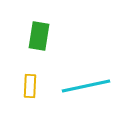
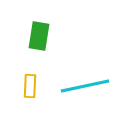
cyan line: moved 1 px left
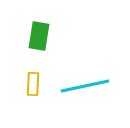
yellow rectangle: moved 3 px right, 2 px up
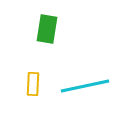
green rectangle: moved 8 px right, 7 px up
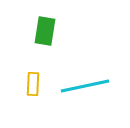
green rectangle: moved 2 px left, 2 px down
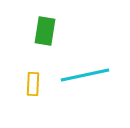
cyan line: moved 11 px up
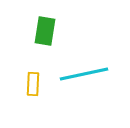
cyan line: moved 1 px left, 1 px up
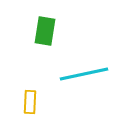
yellow rectangle: moved 3 px left, 18 px down
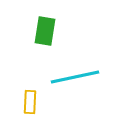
cyan line: moved 9 px left, 3 px down
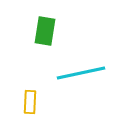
cyan line: moved 6 px right, 4 px up
